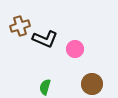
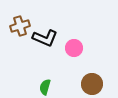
black L-shape: moved 1 px up
pink circle: moved 1 px left, 1 px up
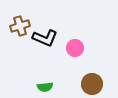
pink circle: moved 1 px right
green semicircle: rotated 112 degrees counterclockwise
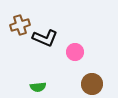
brown cross: moved 1 px up
pink circle: moved 4 px down
green semicircle: moved 7 px left
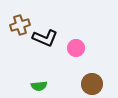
pink circle: moved 1 px right, 4 px up
green semicircle: moved 1 px right, 1 px up
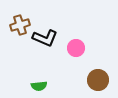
brown circle: moved 6 px right, 4 px up
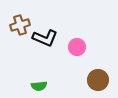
pink circle: moved 1 px right, 1 px up
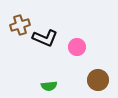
green semicircle: moved 10 px right
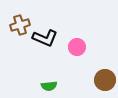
brown circle: moved 7 px right
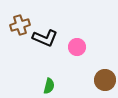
green semicircle: rotated 70 degrees counterclockwise
